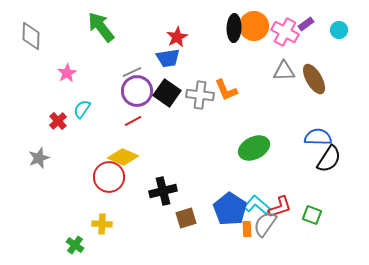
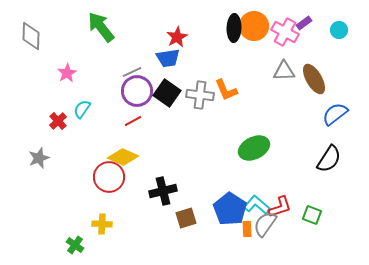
purple rectangle: moved 2 px left, 1 px up
blue semicircle: moved 17 px right, 23 px up; rotated 40 degrees counterclockwise
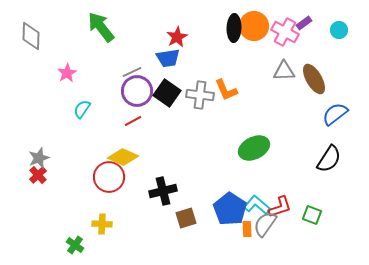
red cross: moved 20 px left, 54 px down
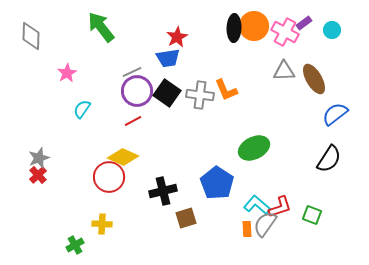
cyan circle: moved 7 px left
blue pentagon: moved 13 px left, 26 px up
green cross: rotated 24 degrees clockwise
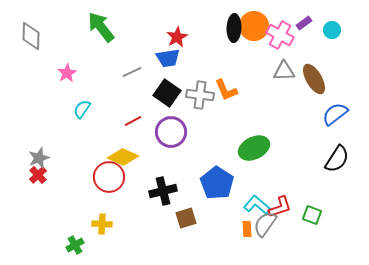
pink cross: moved 5 px left, 3 px down
purple circle: moved 34 px right, 41 px down
black semicircle: moved 8 px right
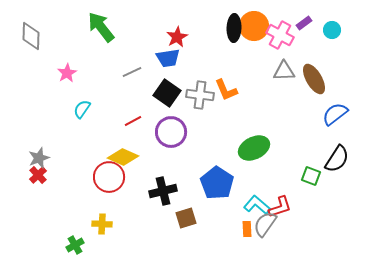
green square: moved 1 px left, 39 px up
